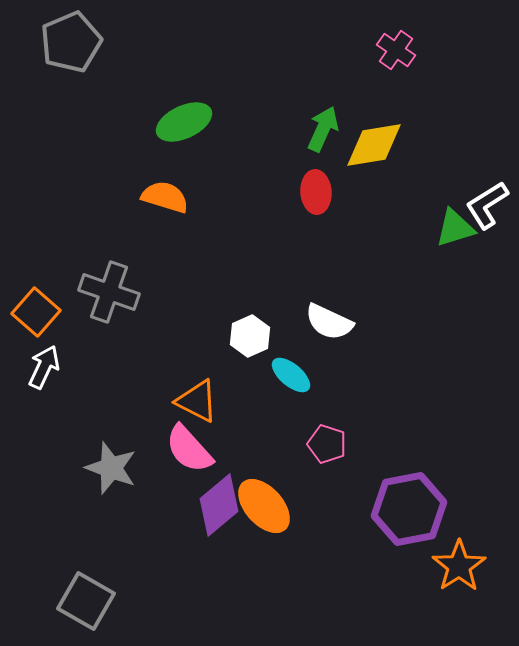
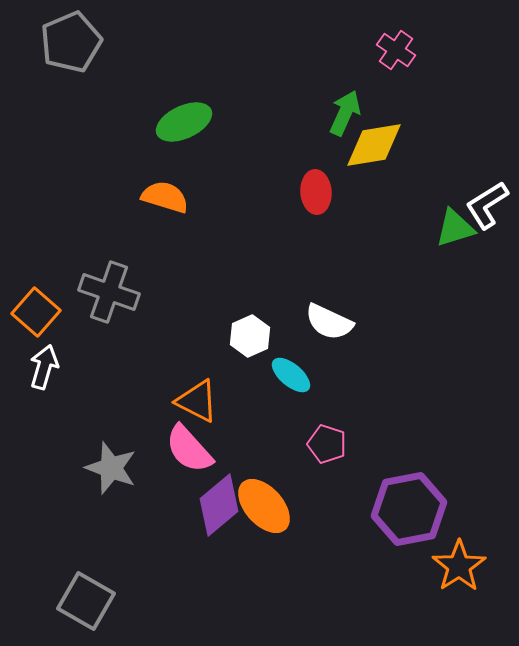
green arrow: moved 22 px right, 16 px up
white arrow: rotated 9 degrees counterclockwise
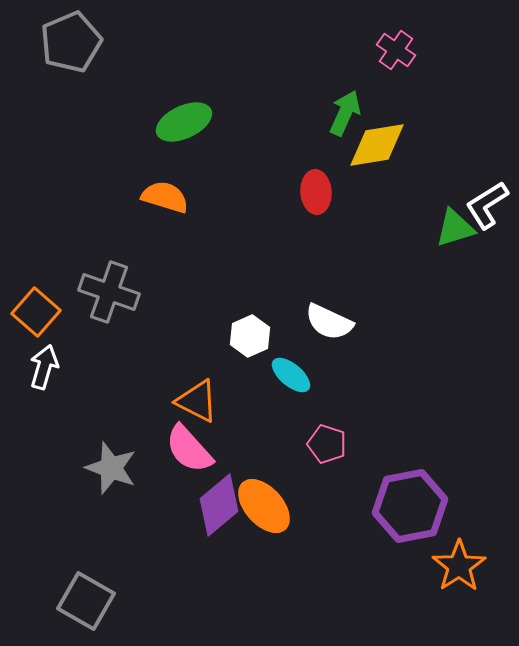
yellow diamond: moved 3 px right
purple hexagon: moved 1 px right, 3 px up
